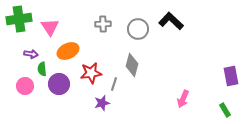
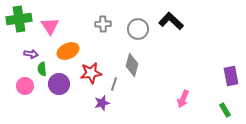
pink triangle: moved 1 px up
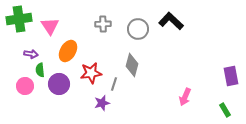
orange ellipse: rotated 35 degrees counterclockwise
green semicircle: moved 2 px left, 1 px down
pink arrow: moved 2 px right, 2 px up
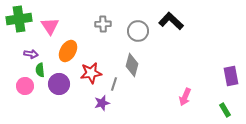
gray circle: moved 2 px down
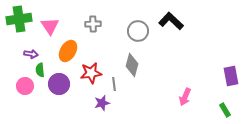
gray cross: moved 10 px left
gray line: rotated 24 degrees counterclockwise
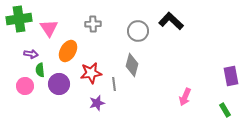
pink triangle: moved 1 px left, 2 px down
purple star: moved 5 px left
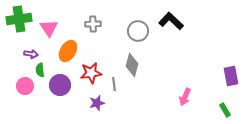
purple circle: moved 1 px right, 1 px down
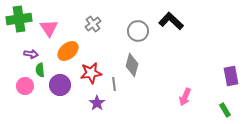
gray cross: rotated 35 degrees counterclockwise
orange ellipse: rotated 20 degrees clockwise
purple star: rotated 21 degrees counterclockwise
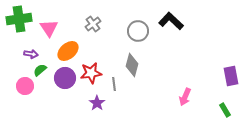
green semicircle: rotated 56 degrees clockwise
purple circle: moved 5 px right, 7 px up
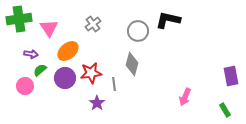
black L-shape: moved 3 px left, 1 px up; rotated 30 degrees counterclockwise
gray diamond: moved 1 px up
